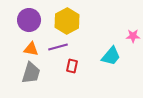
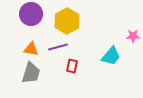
purple circle: moved 2 px right, 6 px up
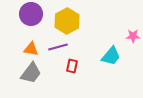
gray trapezoid: rotated 20 degrees clockwise
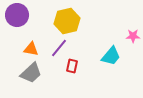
purple circle: moved 14 px left, 1 px down
yellow hexagon: rotated 15 degrees clockwise
purple line: moved 1 px right, 1 px down; rotated 36 degrees counterclockwise
gray trapezoid: rotated 10 degrees clockwise
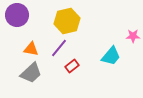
red rectangle: rotated 40 degrees clockwise
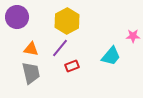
purple circle: moved 2 px down
yellow hexagon: rotated 15 degrees counterclockwise
purple line: moved 1 px right
red rectangle: rotated 16 degrees clockwise
gray trapezoid: rotated 60 degrees counterclockwise
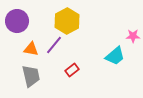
purple circle: moved 4 px down
purple line: moved 6 px left, 3 px up
cyan trapezoid: moved 4 px right; rotated 10 degrees clockwise
red rectangle: moved 4 px down; rotated 16 degrees counterclockwise
gray trapezoid: moved 3 px down
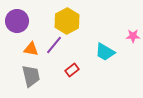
cyan trapezoid: moved 10 px left, 4 px up; rotated 70 degrees clockwise
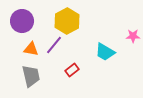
purple circle: moved 5 px right
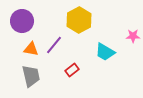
yellow hexagon: moved 12 px right, 1 px up
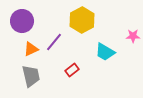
yellow hexagon: moved 3 px right
purple line: moved 3 px up
orange triangle: rotated 35 degrees counterclockwise
